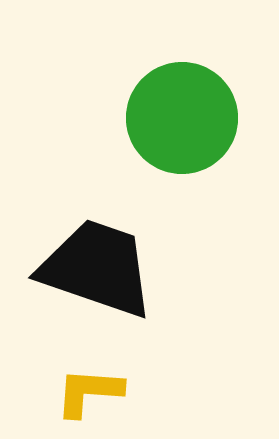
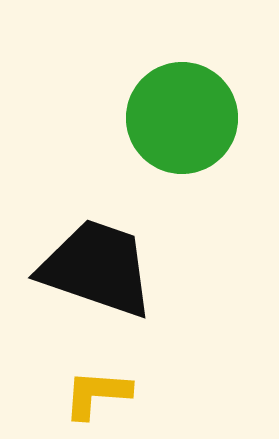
yellow L-shape: moved 8 px right, 2 px down
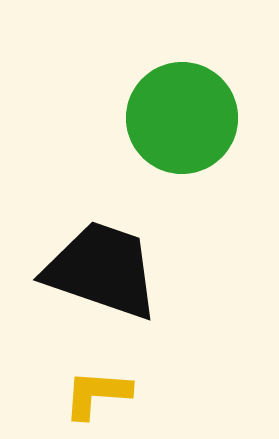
black trapezoid: moved 5 px right, 2 px down
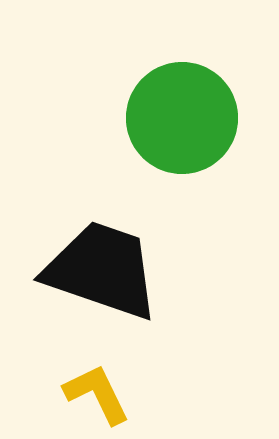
yellow L-shape: rotated 60 degrees clockwise
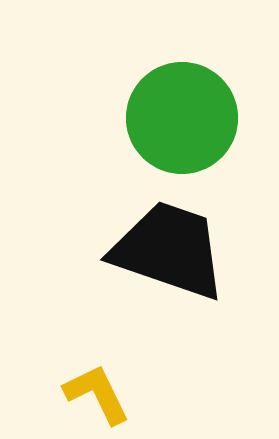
black trapezoid: moved 67 px right, 20 px up
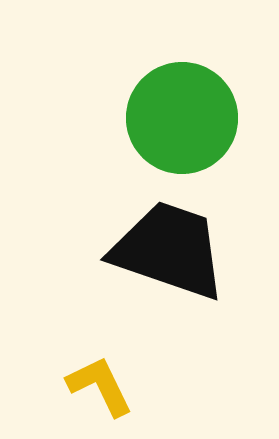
yellow L-shape: moved 3 px right, 8 px up
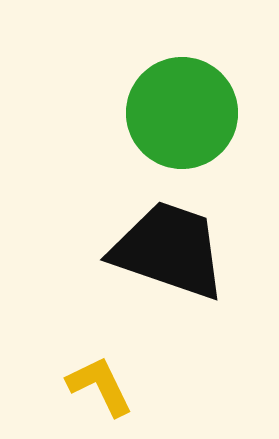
green circle: moved 5 px up
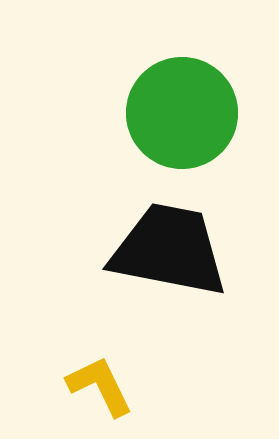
black trapezoid: rotated 8 degrees counterclockwise
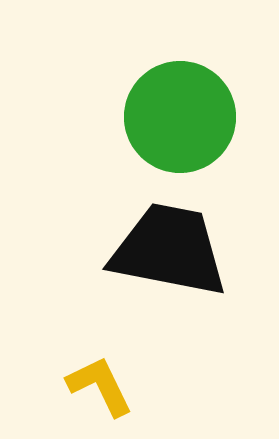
green circle: moved 2 px left, 4 px down
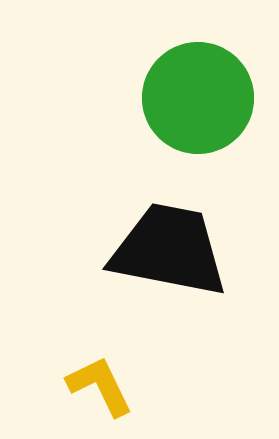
green circle: moved 18 px right, 19 px up
